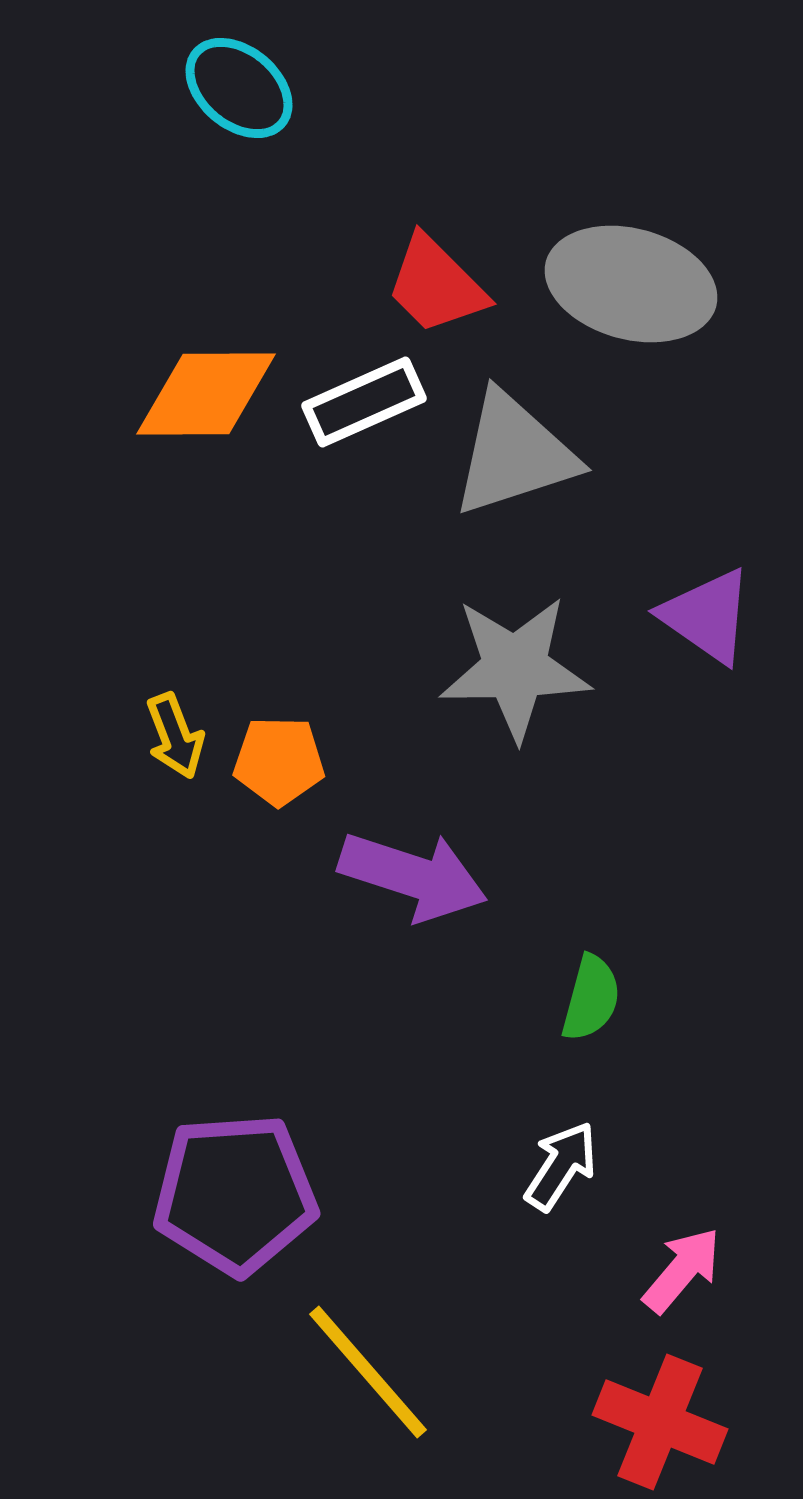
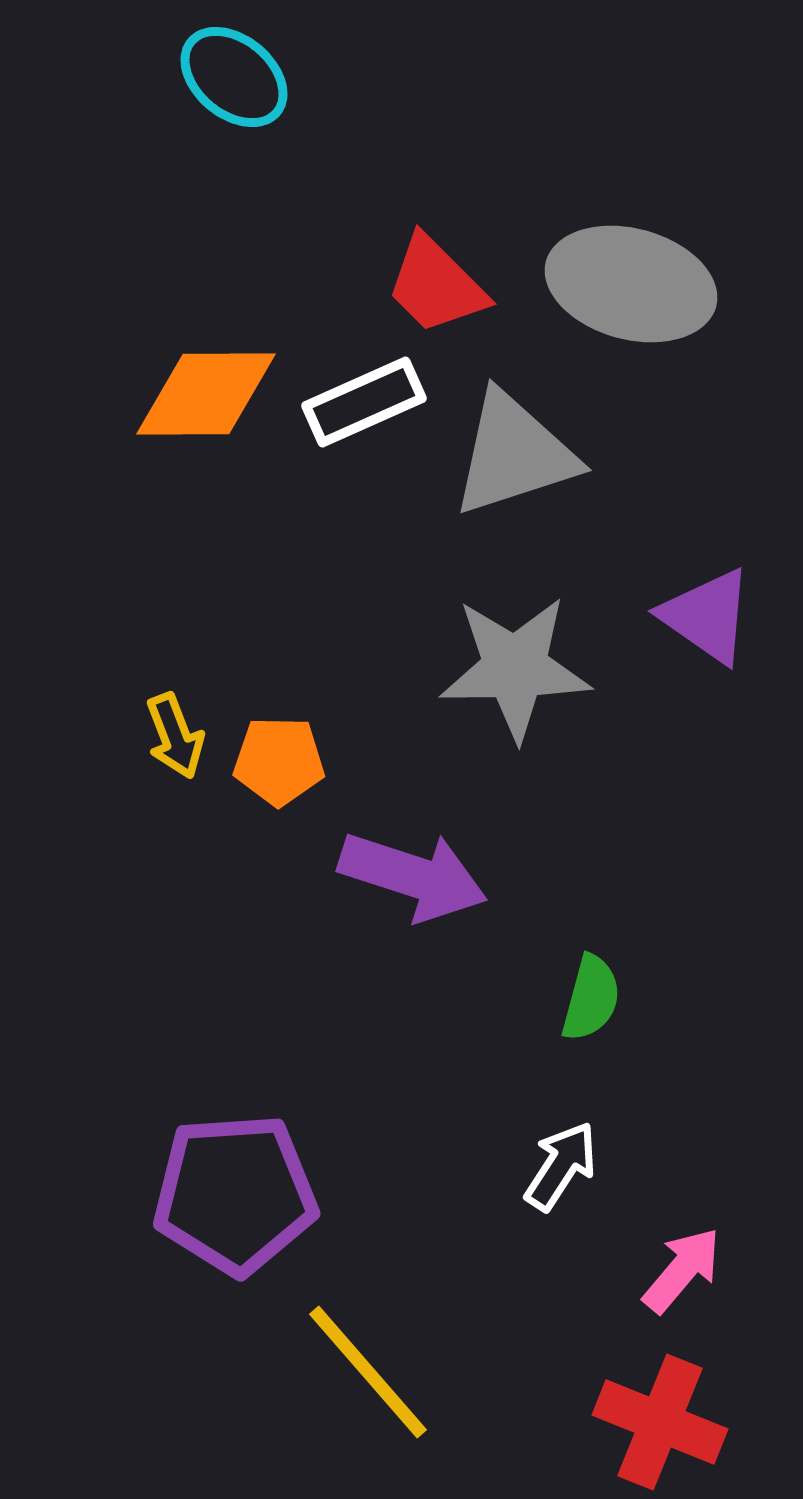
cyan ellipse: moved 5 px left, 11 px up
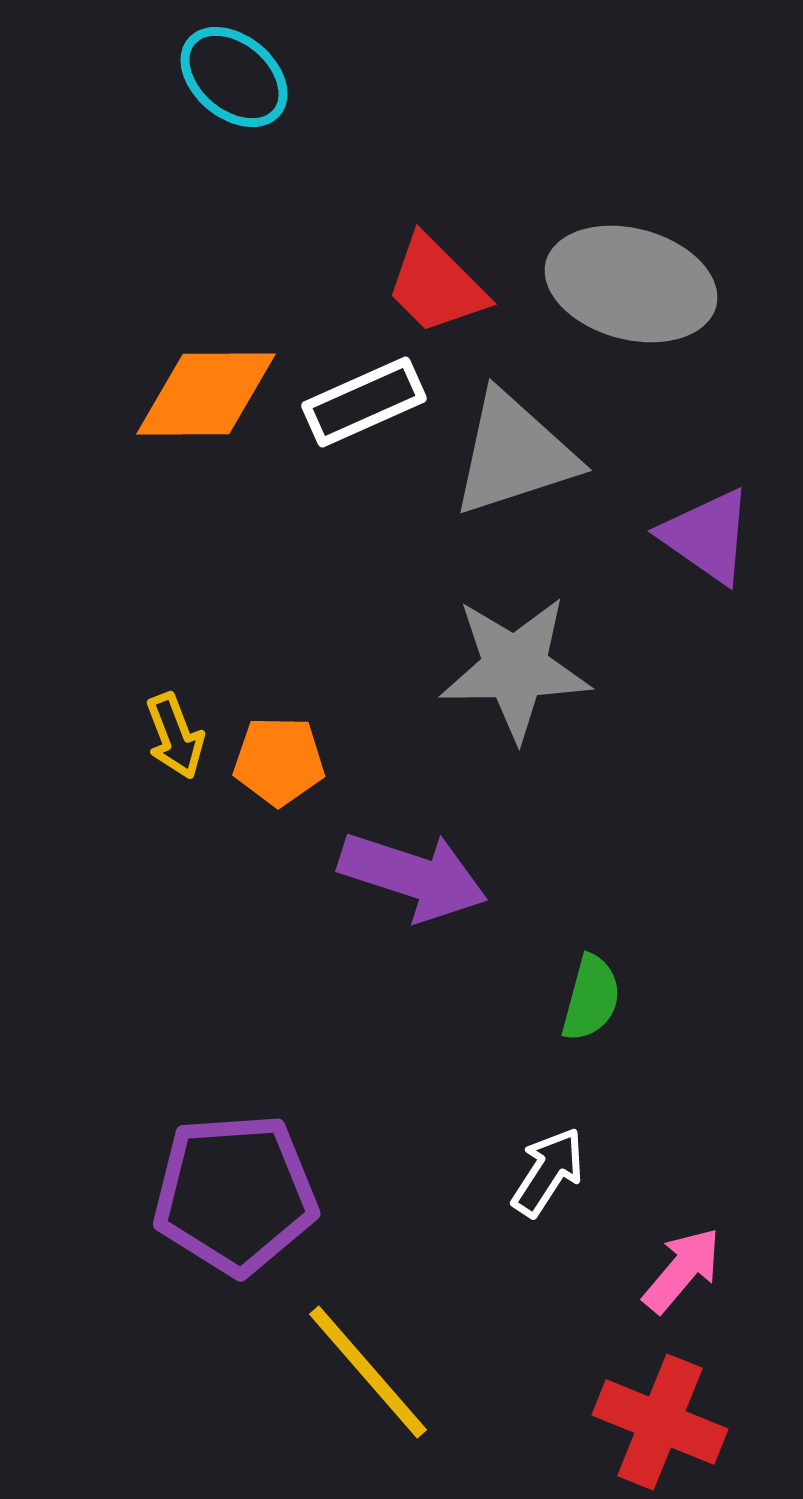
purple triangle: moved 80 px up
white arrow: moved 13 px left, 6 px down
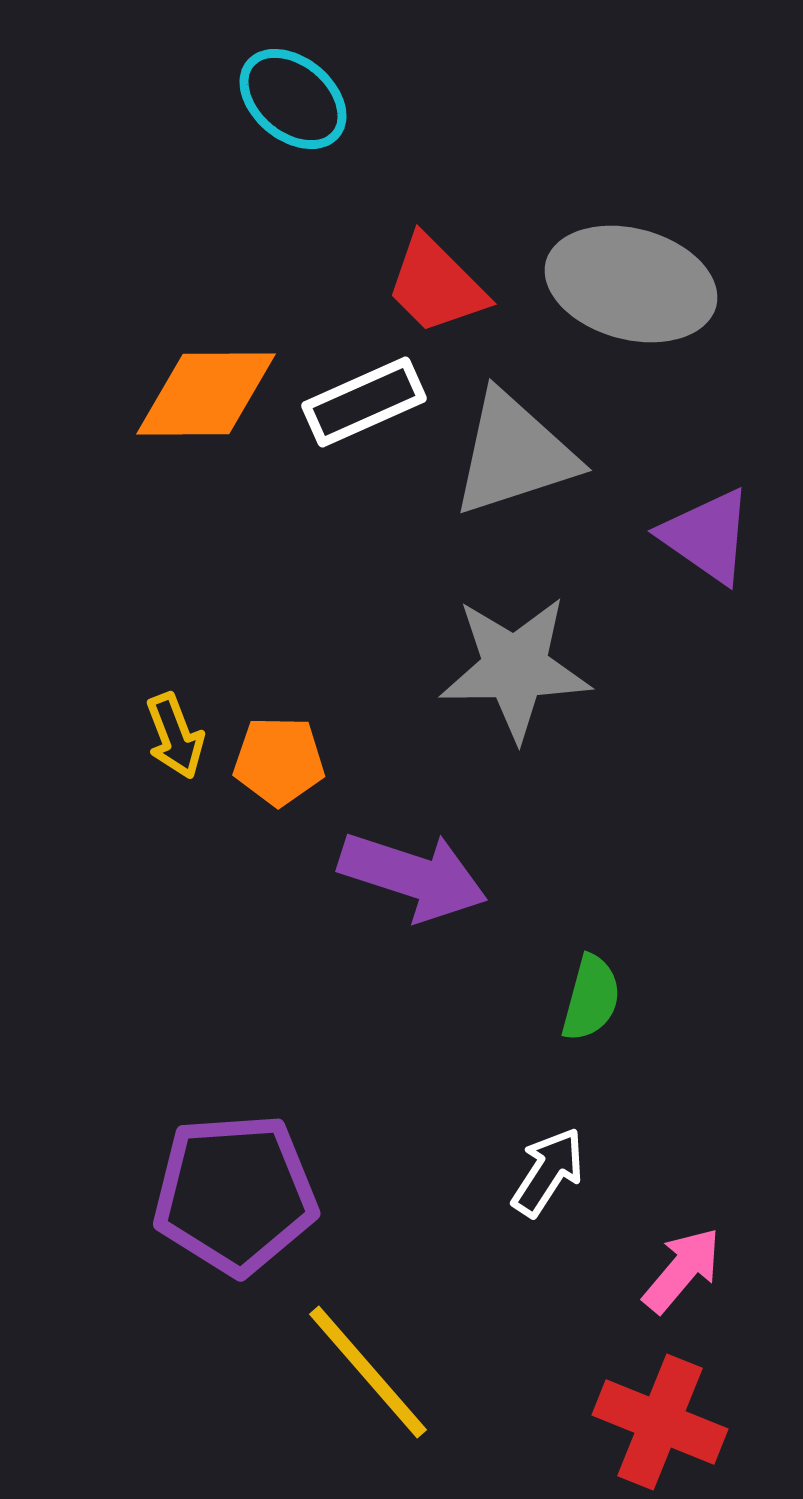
cyan ellipse: moved 59 px right, 22 px down
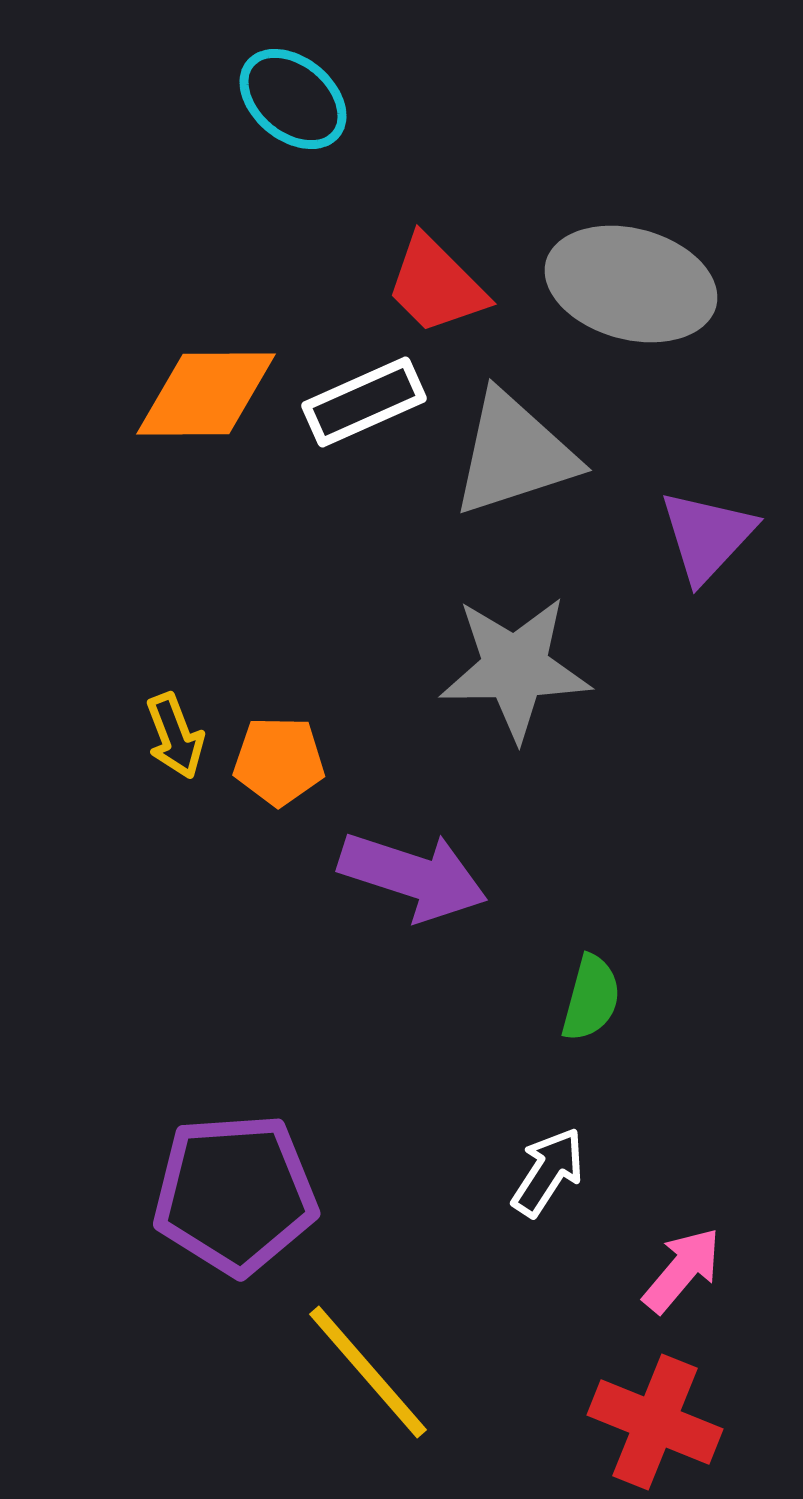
purple triangle: rotated 38 degrees clockwise
red cross: moved 5 px left
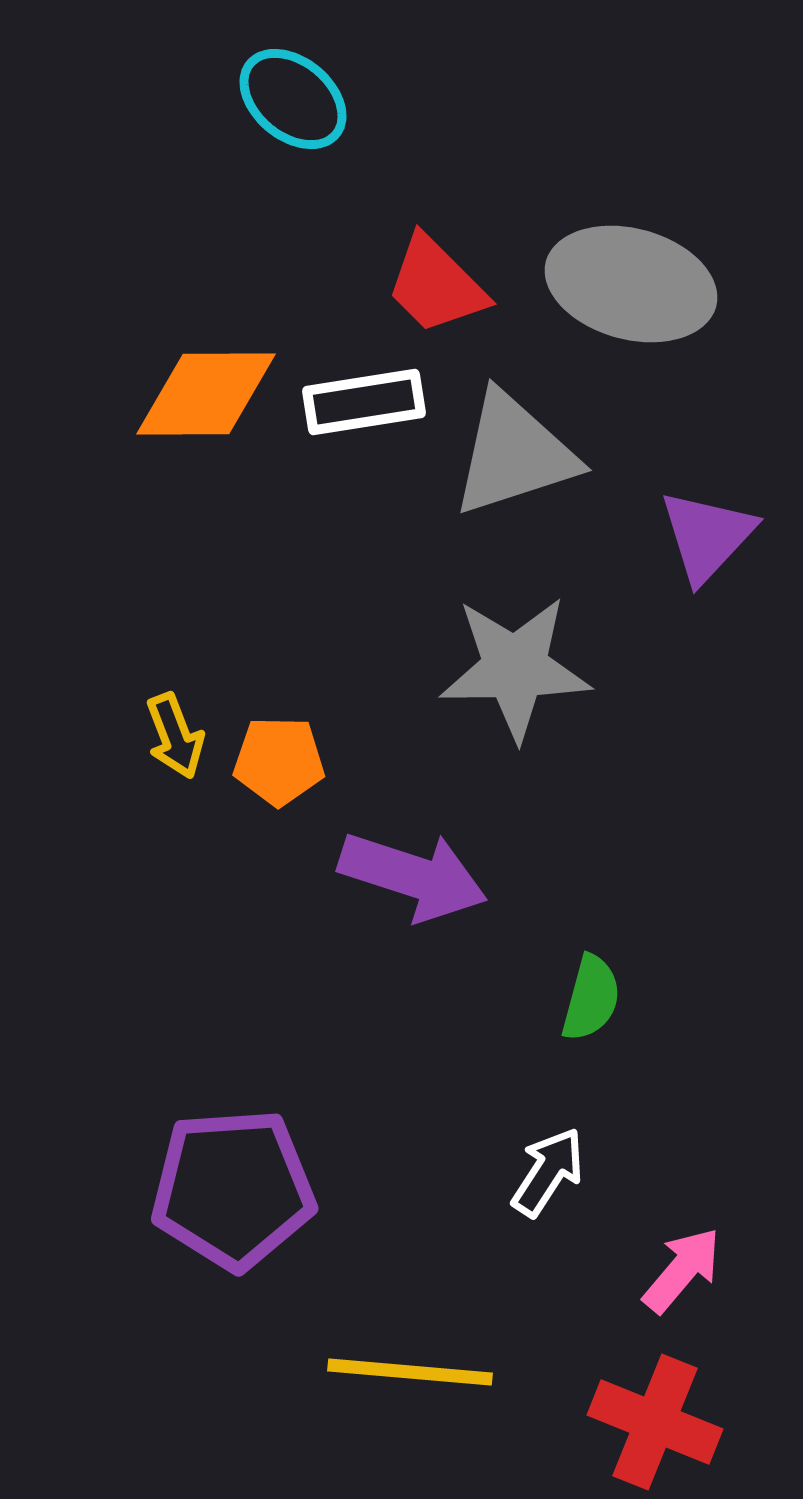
white rectangle: rotated 15 degrees clockwise
purple pentagon: moved 2 px left, 5 px up
yellow line: moved 42 px right; rotated 44 degrees counterclockwise
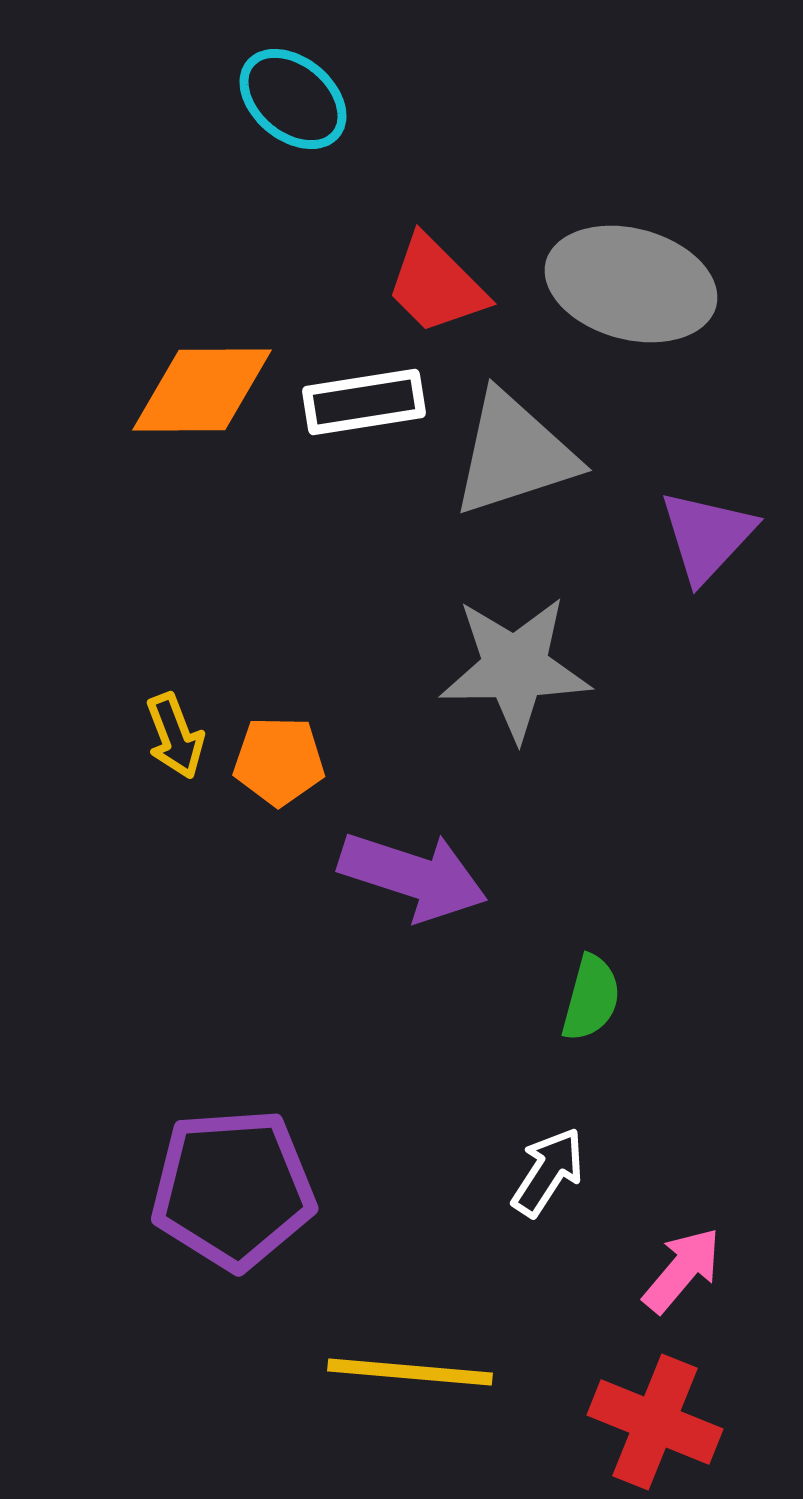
orange diamond: moved 4 px left, 4 px up
